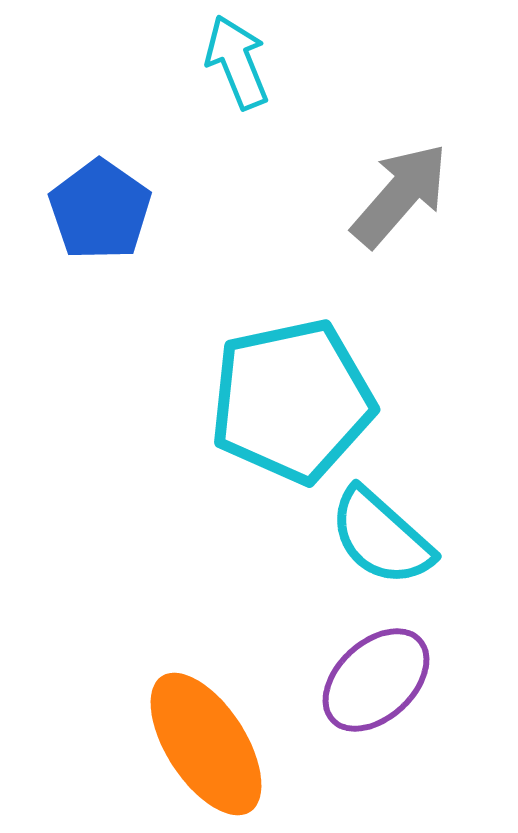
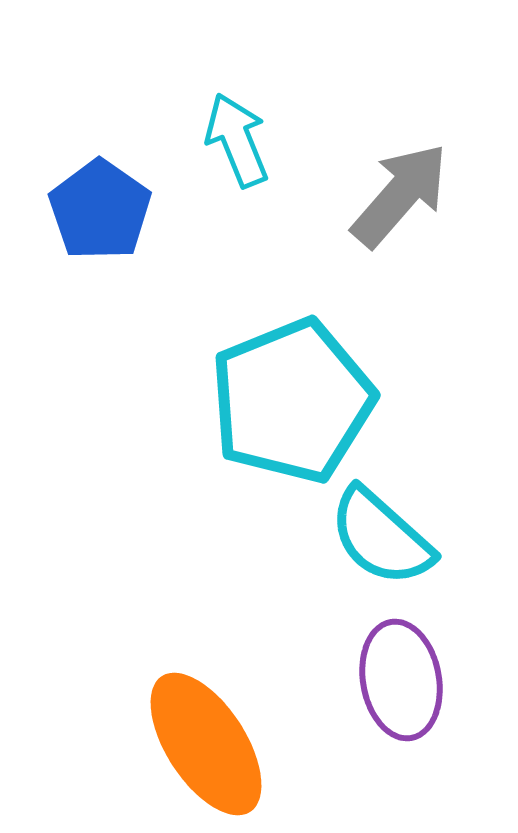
cyan arrow: moved 78 px down
cyan pentagon: rotated 10 degrees counterclockwise
purple ellipse: moved 25 px right; rotated 57 degrees counterclockwise
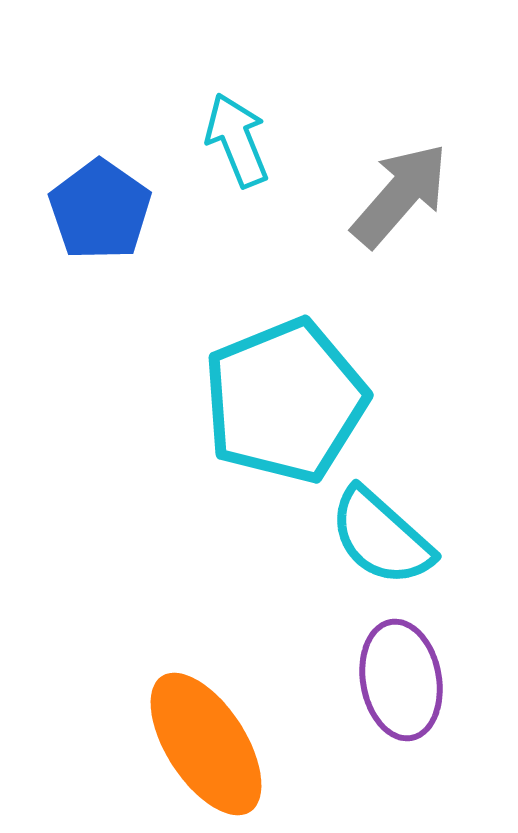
cyan pentagon: moved 7 px left
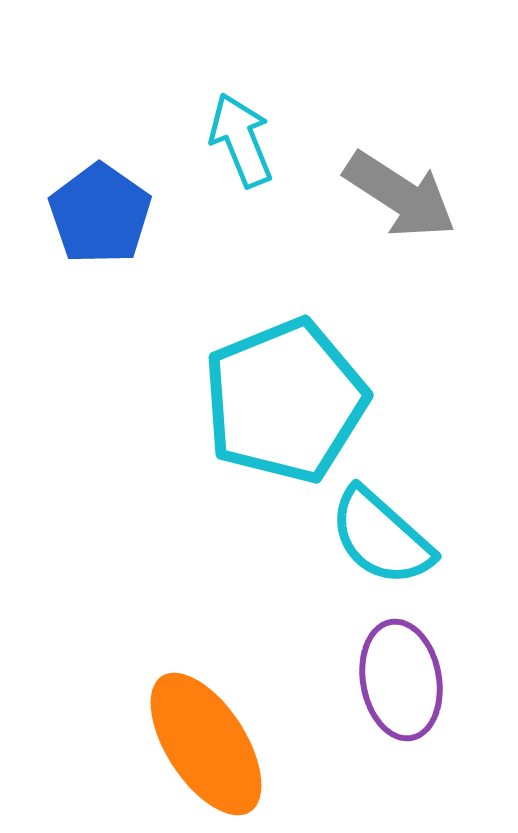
cyan arrow: moved 4 px right
gray arrow: rotated 82 degrees clockwise
blue pentagon: moved 4 px down
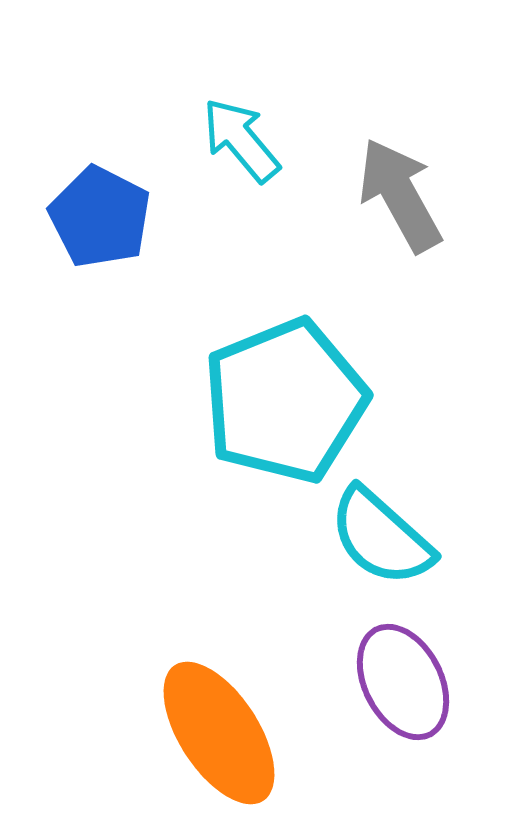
cyan arrow: rotated 18 degrees counterclockwise
gray arrow: rotated 152 degrees counterclockwise
blue pentagon: moved 3 px down; rotated 8 degrees counterclockwise
purple ellipse: moved 2 px right, 2 px down; rotated 17 degrees counterclockwise
orange ellipse: moved 13 px right, 11 px up
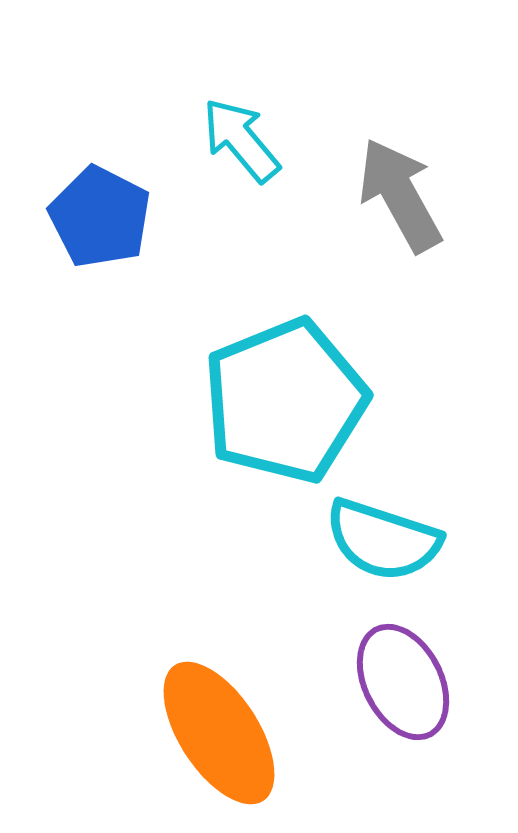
cyan semicircle: moved 2 px right, 3 px down; rotated 24 degrees counterclockwise
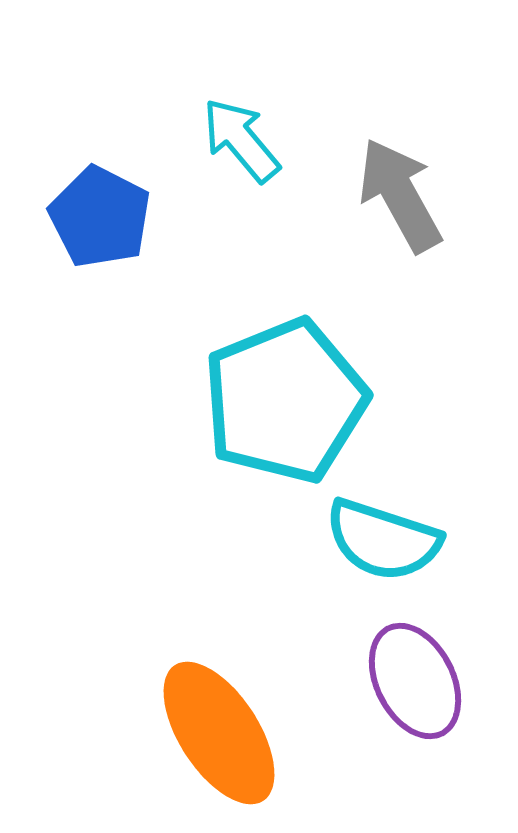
purple ellipse: moved 12 px right, 1 px up
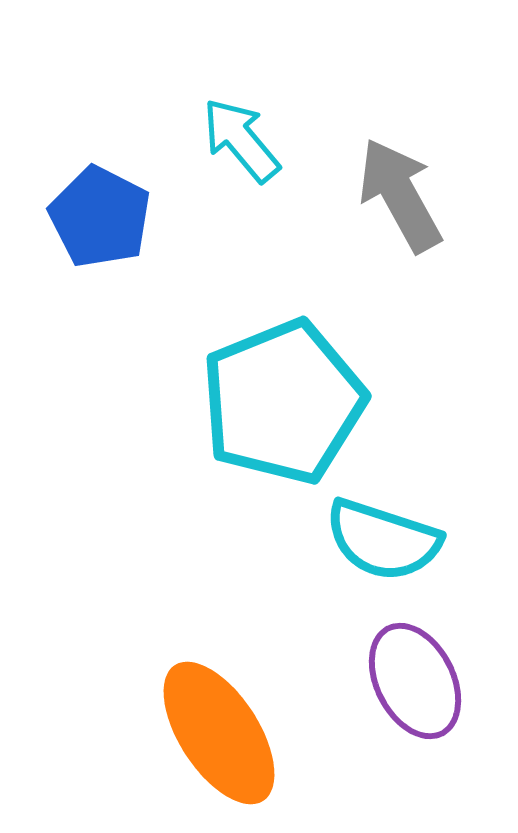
cyan pentagon: moved 2 px left, 1 px down
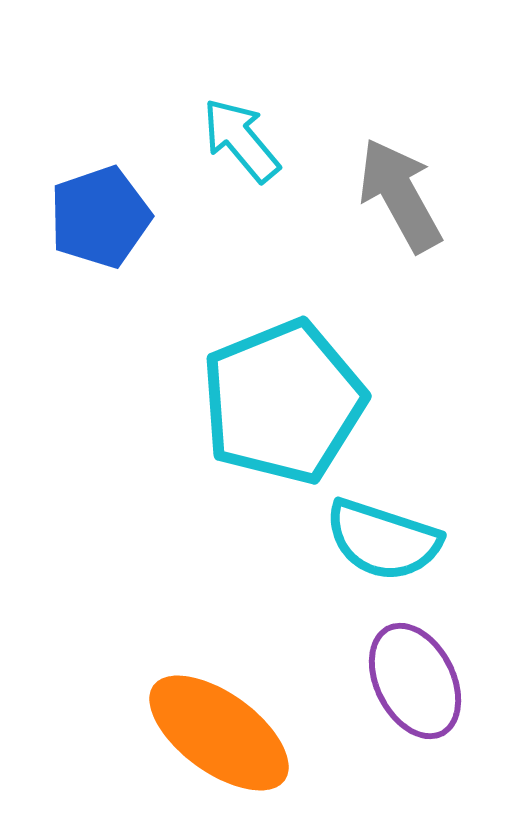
blue pentagon: rotated 26 degrees clockwise
orange ellipse: rotated 21 degrees counterclockwise
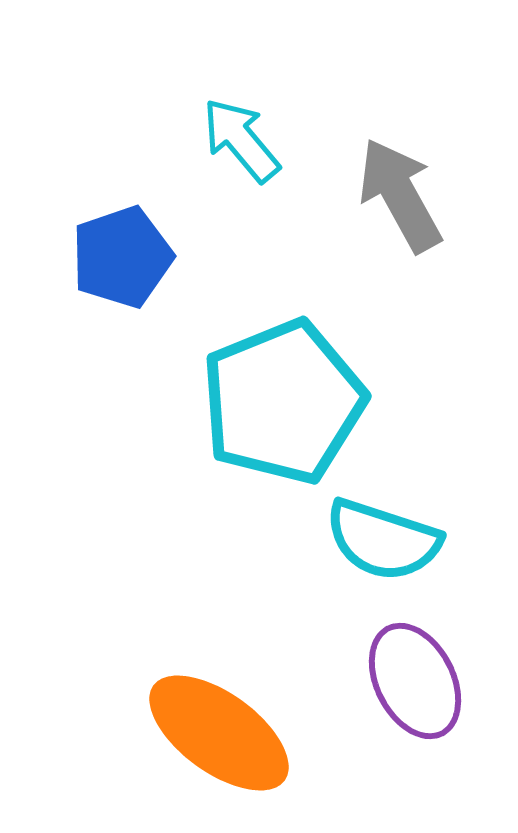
blue pentagon: moved 22 px right, 40 px down
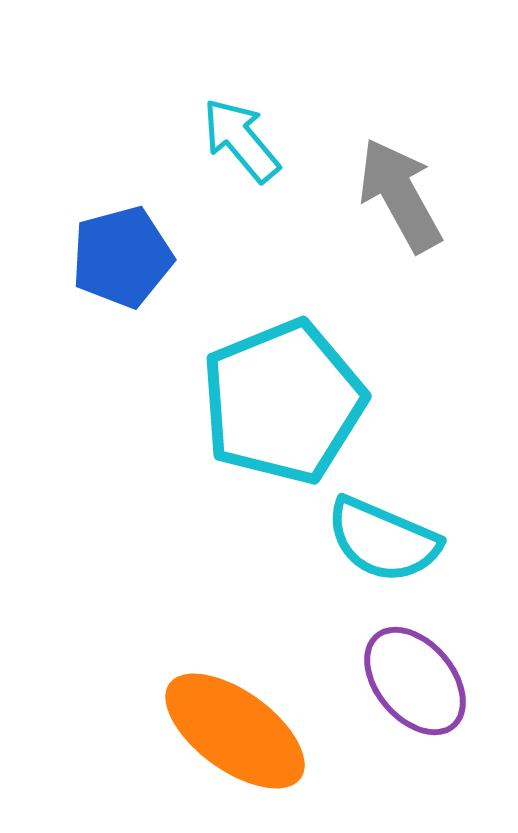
blue pentagon: rotated 4 degrees clockwise
cyan semicircle: rotated 5 degrees clockwise
purple ellipse: rotated 13 degrees counterclockwise
orange ellipse: moved 16 px right, 2 px up
